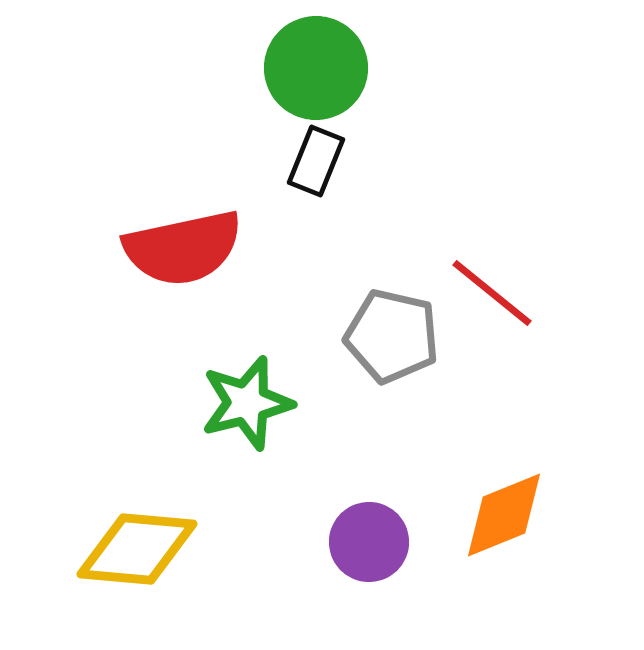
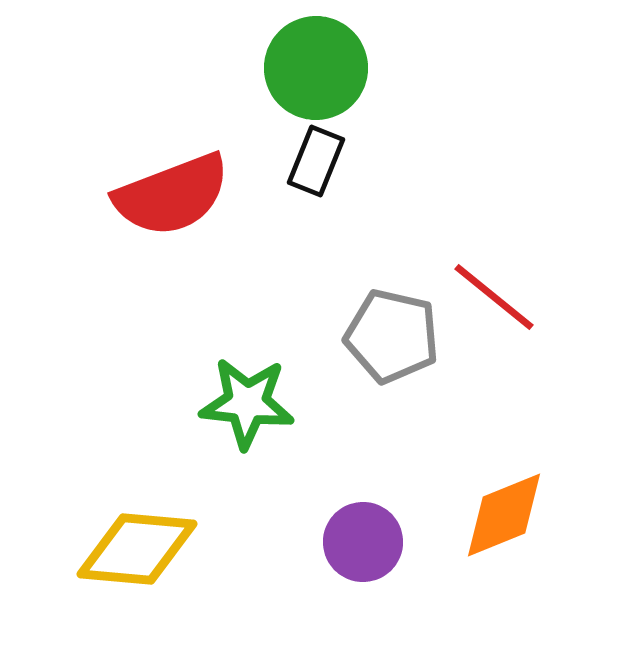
red semicircle: moved 11 px left, 53 px up; rotated 9 degrees counterclockwise
red line: moved 2 px right, 4 px down
green star: rotated 20 degrees clockwise
purple circle: moved 6 px left
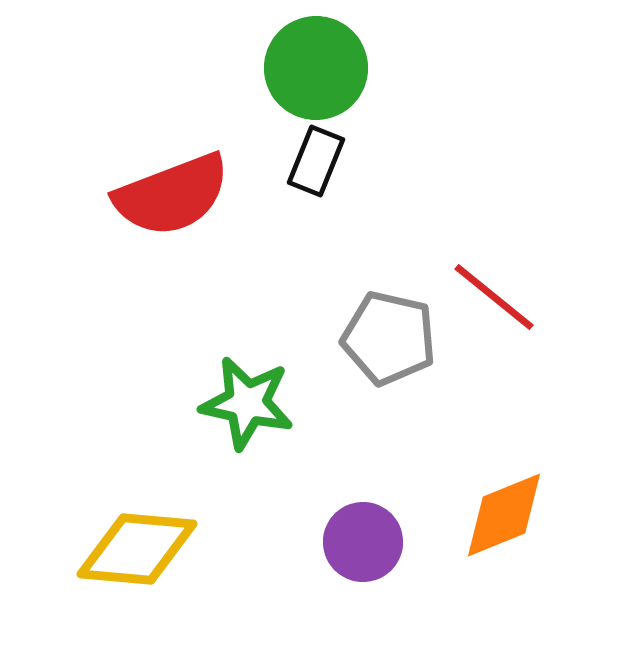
gray pentagon: moved 3 px left, 2 px down
green star: rotated 6 degrees clockwise
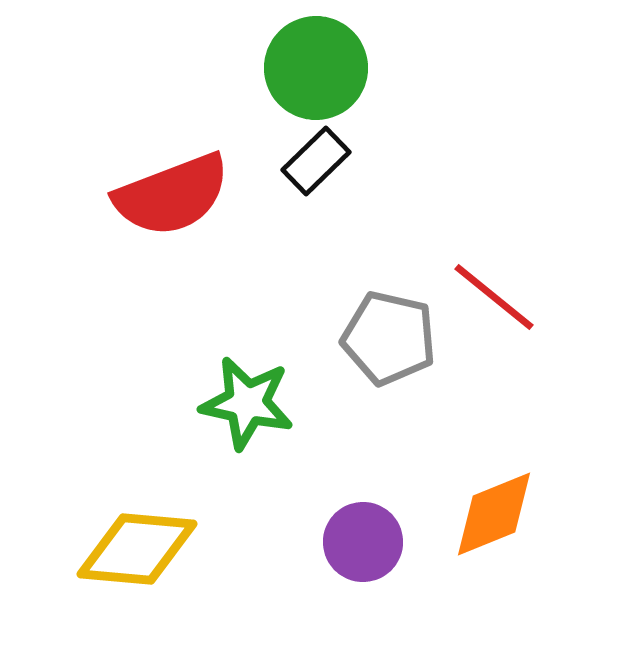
black rectangle: rotated 24 degrees clockwise
orange diamond: moved 10 px left, 1 px up
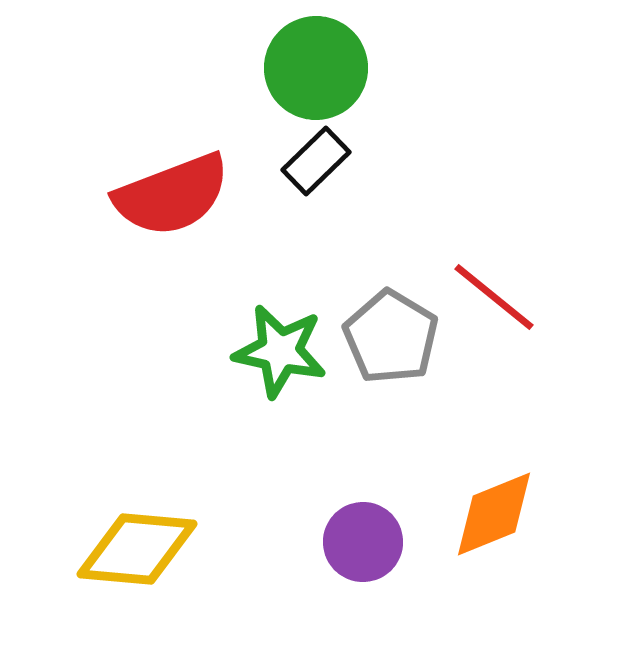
gray pentagon: moved 2 px right, 1 px up; rotated 18 degrees clockwise
green star: moved 33 px right, 52 px up
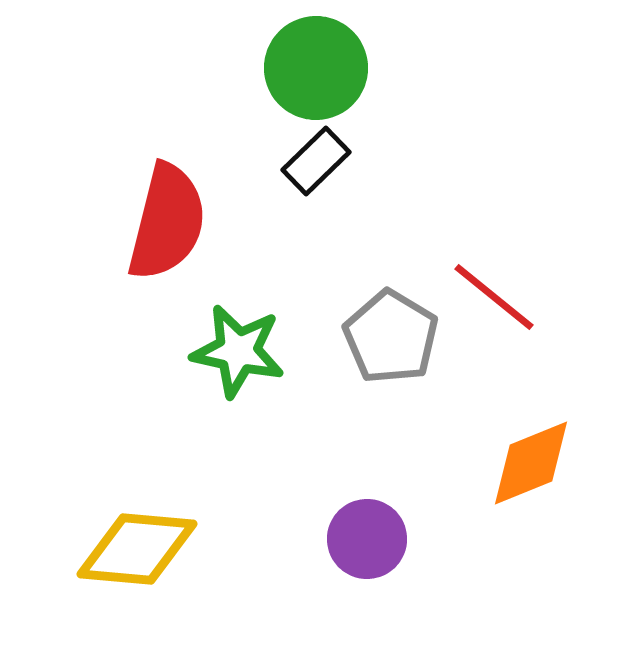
red semicircle: moved 5 px left, 27 px down; rotated 55 degrees counterclockwise
green star: moved 42 px left
orange diamond: moved 37 px right, 51 px up
purple circle: moved 4 px right, 3 px up
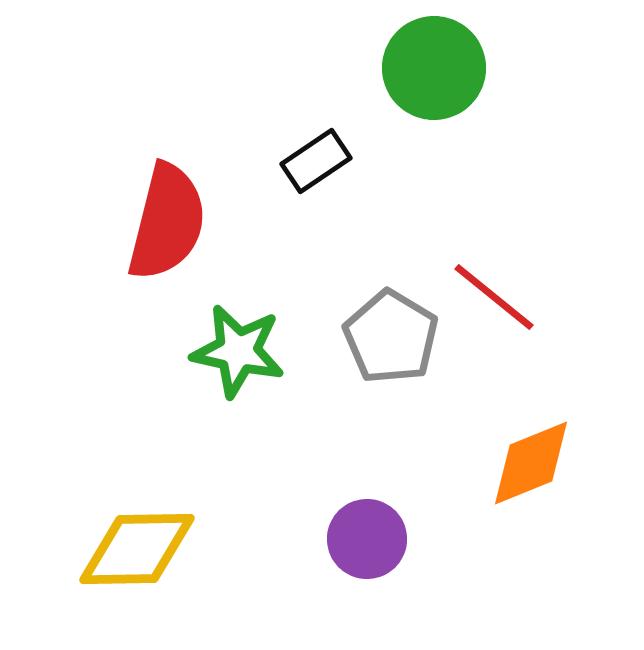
green circle: moved 118 px right
black rectangle: rotated 10 degrees clockwise
yellow diamond: rotated 6 degrees counterclockwise
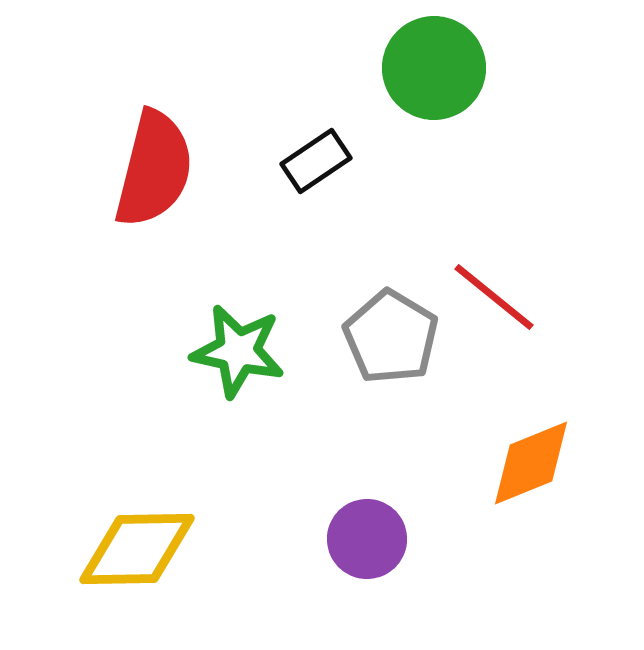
red semicircle: moved 13 px left, 53 px up
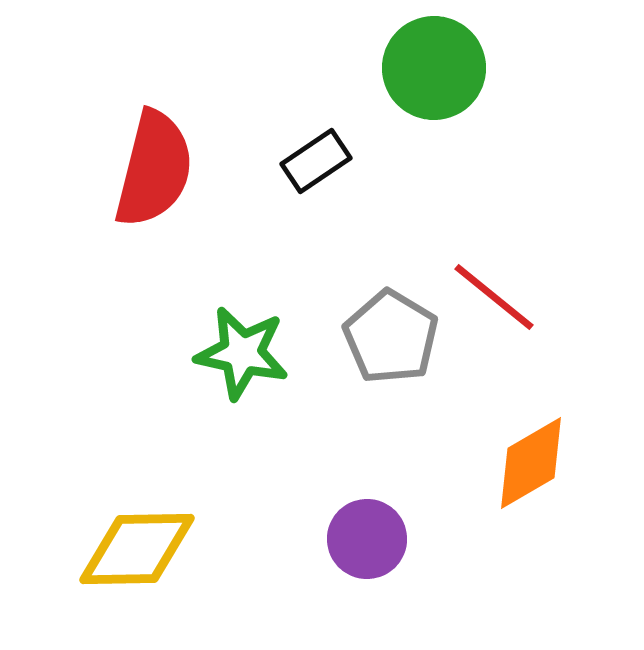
green star: moved 4 px right, 2 px down
orange diamond: rotated 8 degrees counterclockwise
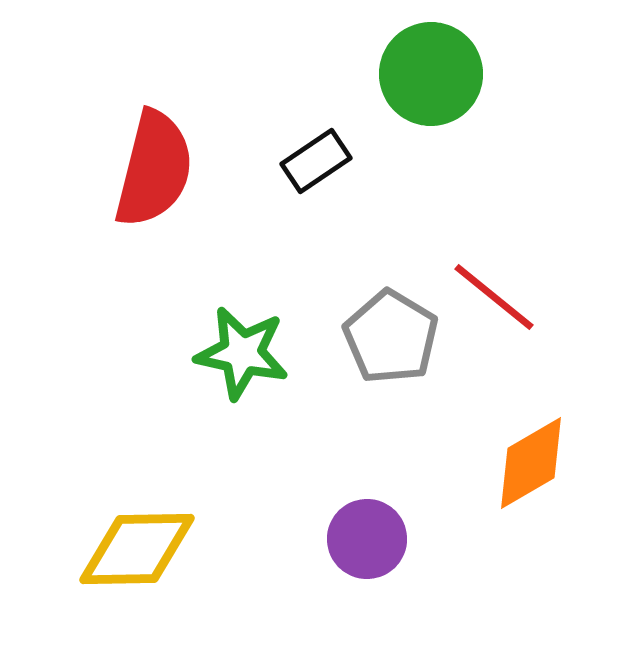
green circle: moved 3 px left, 6 px down
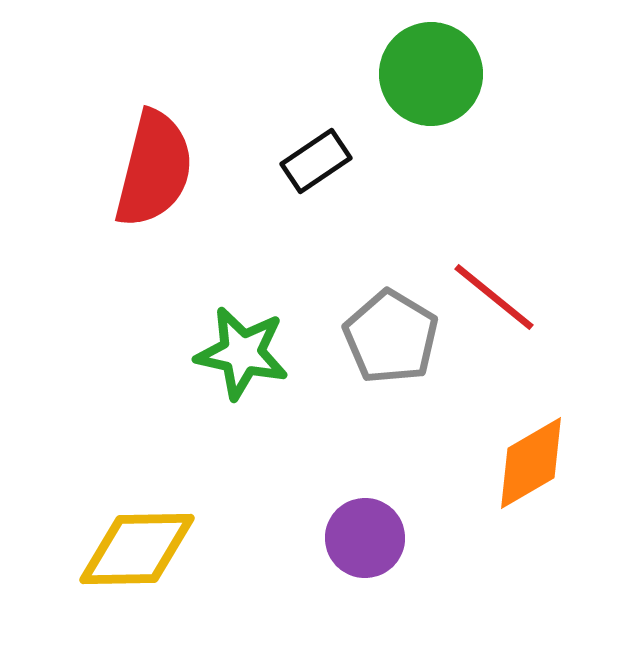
purple circle: moved 2 px left, 1 px up
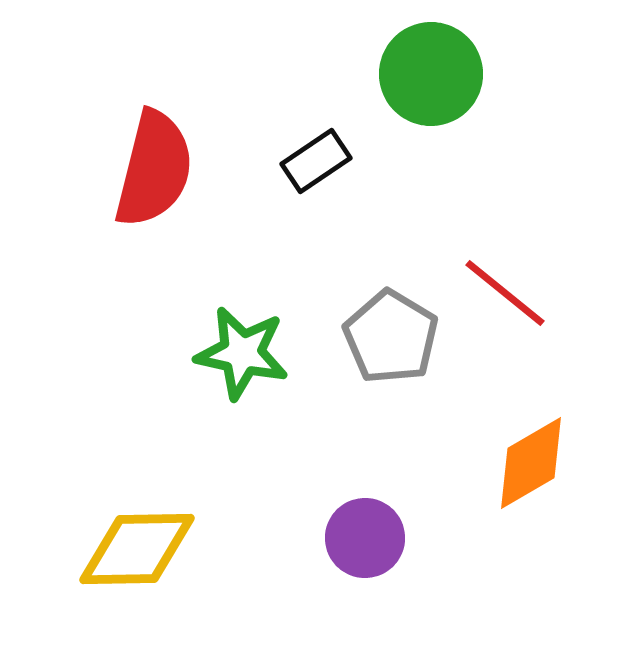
red line: moved 11 px right, 4 px up
